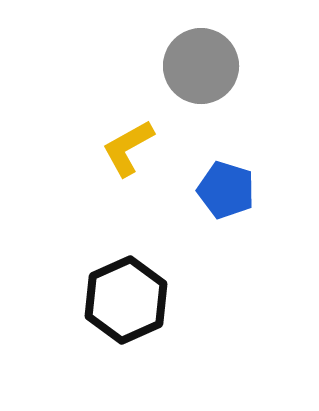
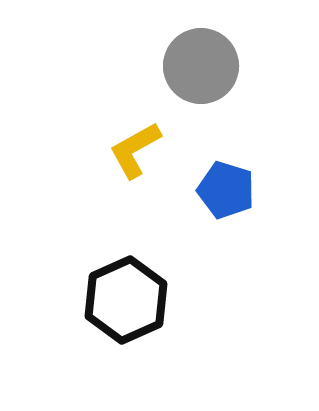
yellow L-shape: moved 7 px right, 2 px down
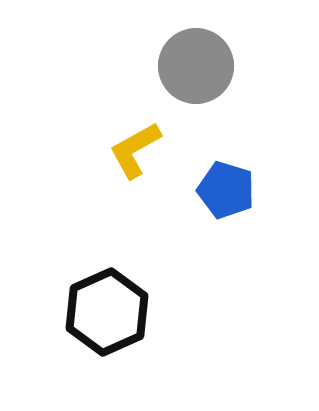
gray circle: moved 5 px left
black hexagon: moved 19 px left, 12 px down
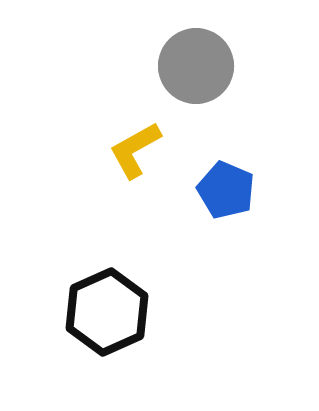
blue pentagon: rotated 6 degrees clockwise
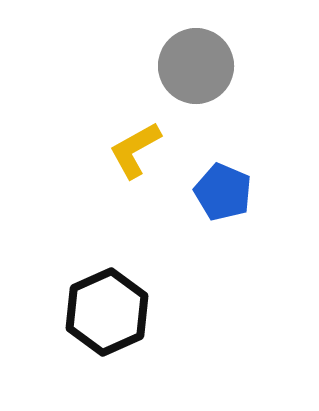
blue pentagon: moved 3 px left, 2 px down
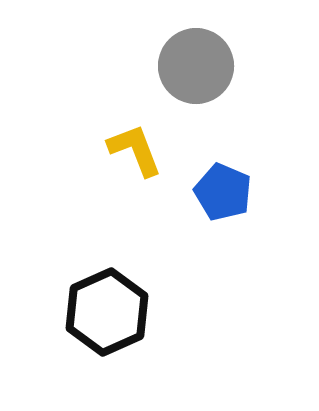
yellow L-shape: rotated 98 degrees clockwise
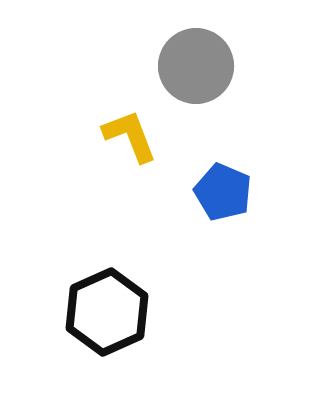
yellow L-shape: moved 5 px left, 14 px up
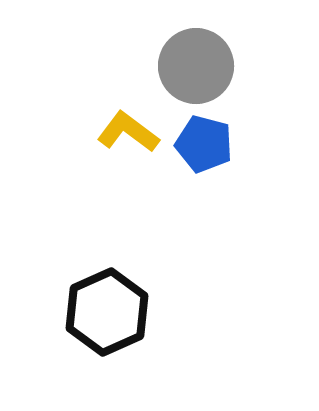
yellow L-shape: moved 2 px left, 4 px up; rotated 32 degrees counterclockwise
blue pentagon: moved 19 px left, 48 px up; rotated 8 degrees counterclockwise
